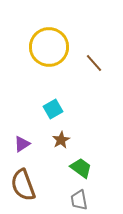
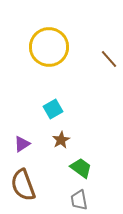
brown line: moved 15 px right, 4 px up
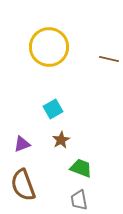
brown line: rotated 36 degrees counterclockwise
purple triangle: rotated 12 degrees clockwise
green trapezoid: rotated 15 degrees counterclockwise
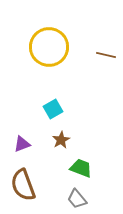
brown line: moved 3 px left, 4 px up
gray trapezoid: moved 2 px left, 1 px up; rotated 30 degrees counterclockwise
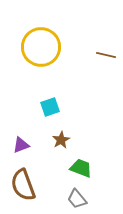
yellow circle: moved 8 px left
cyan square: moved 3 px left, 2 px up; rotated 12 degrees clockwise
purple triangle: moved 1 px left, 1 px down
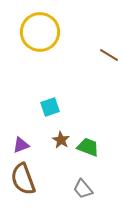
yellow circle: moved 1 px left, 15 px up
brown line: moved 3 px right; rotated 18 degrees clockwise
brown star: rotated 12 degrees counterclockwise
green trapezoid: moved 7 px right, 21 px up
brown semicircle: moved 6 px up
gray trapezoid: moved 6 px right, 10 px up
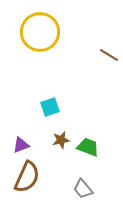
brown star: rotated 30 degrees clockwise
brown semicircle: moved 4 px right, 2 px up; rotated 136 degrees counterclockwise
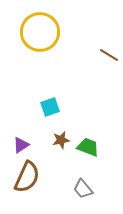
purple triangle: rotated 12 degrees counterclockwise
